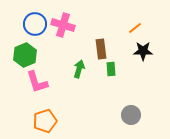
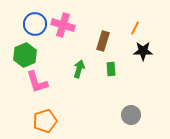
orange line: rotated 24 degrees counterclockwise
brown rectangle: moved 2 px right, 8 px up; rotated 24 degrees clockwise
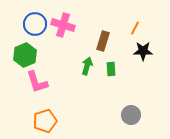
green arrow: moved 8 px right, 3 px up
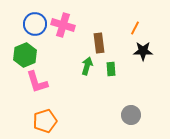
brown rectangle: moved 4 px left, 2 px down; rotated 24 degrees counterclockwise
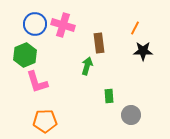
green rectangle: moved 2 px left, 27 px down
orange pentagon: rotated 15 degrees clockwise
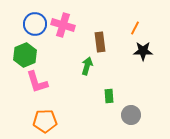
brown rectangle: moved 1 px right, 1 px up
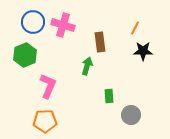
blue circle: moved 2 px left, 2 px up
pink L-shape: moved 11 px right, 4 px down; rotated 140 degrees counterclockwise
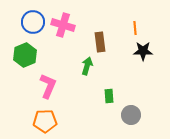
orange line: rotated 32 degrees counterclockwise
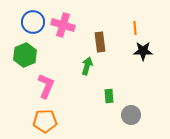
pink L-shape: moved 2 px left
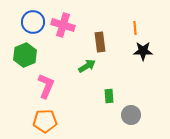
green arrow: rotated 42 degrees clockwise
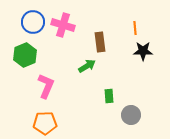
orange pentagon: moved 2 px down
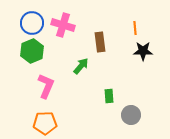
blue circle: moved 1 px left, 1 px down
green hexagon: moved 7 px right, 4 px up
green arrow: moved 6 px left; rotated 18 degrees counterclockwise
